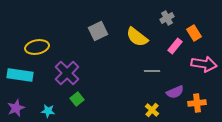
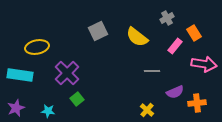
yellow cross: moved 5 px left
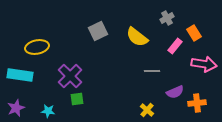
purple cross: moved 3 px right, 3 px down
green square: rotated 32 degrees clockwise
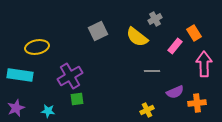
gray cross: moved 12 px left, 1 px down
pink arrow: rotated 100 degrees counterclockwise
purple cross: rotated 15 degrees clockwise
yellow cross: rotated 24 degrees clockwise
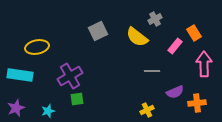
cyan star: rotated 24 degrees counterclockwise
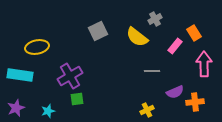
orange cross: moved 2 px left, 1 px up
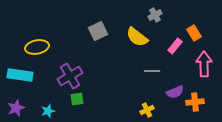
gray cross: moved 4 px up
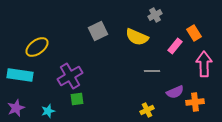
yellow semicircle: rotated 15 degrees counterclockwise
yellow ellipse: rotated 25 degrees counterclockwise
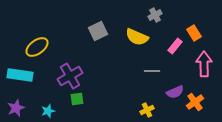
orange cross: rotated 30 degrees counterclockwise
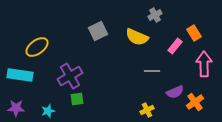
purple star: rotated 24 degrees clockwise
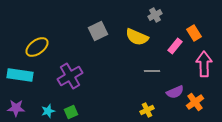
green square: moved 6 px left, 13 px down; rotated 16 degrees counterclockwise
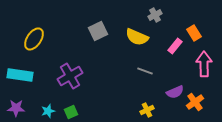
yellow ellipse: moved 3 px left, 8 px up; rotated 20 degrees counterclockwise
gray line: moved 7 px left; rotated 21 degrees clockwise
